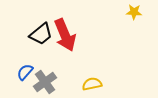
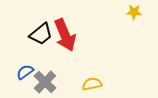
blue semicircle: rotated 12 degrees clockwise
gray cross: rotated 10 degrees counterclockwise
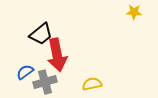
red arrow: moved 8 px left, 20 px down; rotated 12 degrees clockwise
gray cross: rotated 30 degrees clockwise
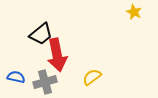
yellow star: rotated 21 degrees clockwise
blue semicircle: moved 9 px left, 5 px down; rotated 48 degrees clockwise
yellow semicircle: moved 7 px up; rotated 24 degrees counterclockwise
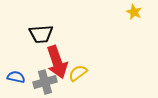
black trapezoid: rotated 35 degrees clockwise
red arrow: moved 7 px down; rotated 8 degrees counterclockwise
yellow semicircle: moved 14 px left, 4 px up
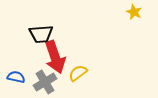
red arrow: moved 2 px left, 5 px up
gray cross: rotated 15 degrees counterclockwise
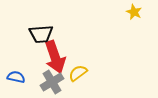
gray cross: moved 7 px right
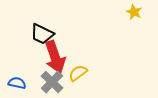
black trapezoid: moved 1 px right; rotated 30 degrees clockwise
blue semicircle: moved 1 px right, 6 px down
gray cross: rotated 15 degrees counterclockwise
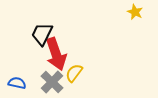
yellow star: moved 1 px right
black trapezoid: rotated 90 degrees clockwise
red arrow: moved 1 px right, 3 px up
yellow semicircle: moved 4 px left; rotated 18 degrees counterclockwise
